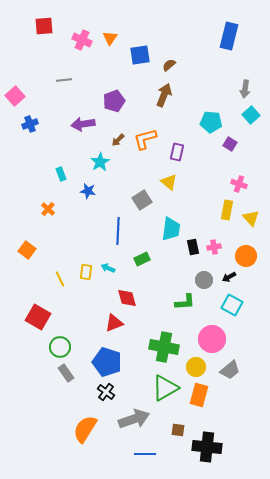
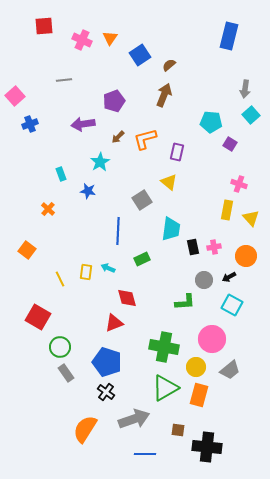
blue square at (140, 55): rotated 25 degrees counterclockwise
brown arrow at (118, 140): moved 3 px up
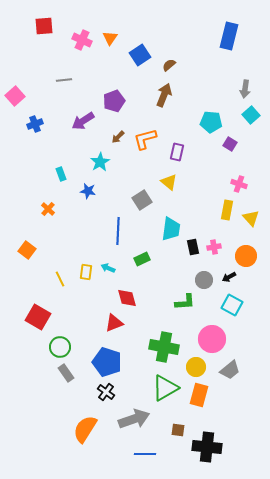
blue cross at (30, 124): moved 5 px right
purple arrow at (83, 124): moved 3 px up; rotated 25 degrees counterclockwise
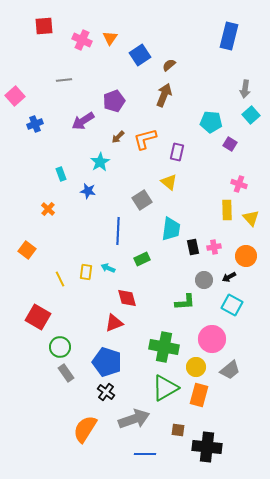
yellow rectangle at (227, 210): rotated 12 degrees counterclockwise
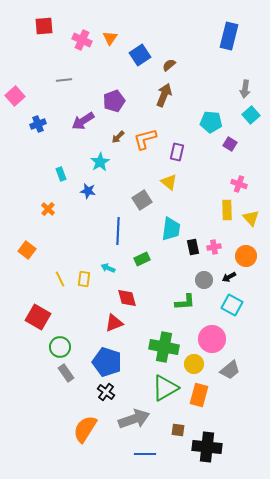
blue cross at (35, 124): moved 3 px right
yellow rectangle at (86, 272): moved 2 px left, 7 px down
yellow circle at (196, 367): moved 2 px left, 3 px up
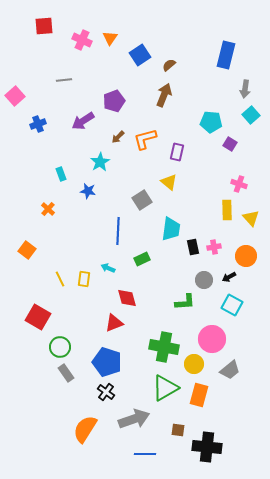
blue rectangle at (229, 36): moved 3 px left, 19 px down
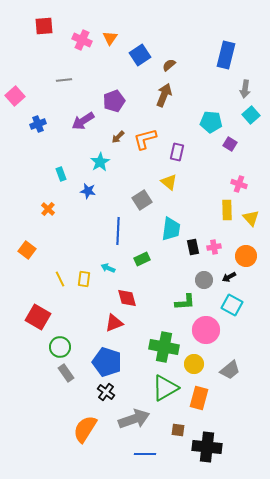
pink circle at (212, 339): moved 6 px left, 9 px up
orange rectangle at (199, 395): moved 3 px down
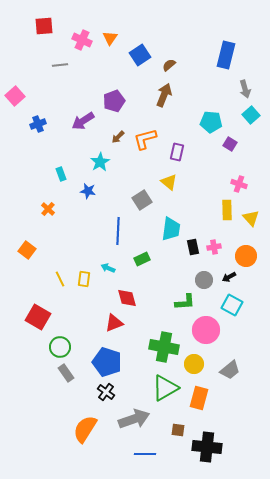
gray line at (64, 80): moved 4 px left, 15 px up
gray arrow at (245, 89): rotated 24 degrees counterclockwise
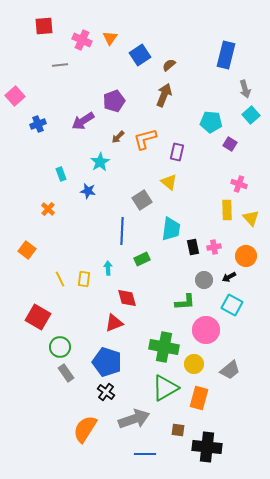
blue line at (118, 231): moved 4 px right
cyan arrow at (108, 268): rotated 64 degrees clockwise
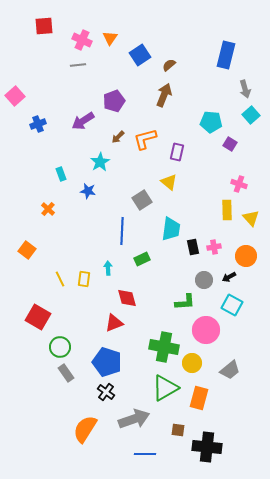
gray line at (60, 65): moved 18 px right
yellow circle at (194, 364): moved 2 px left, 1 px up
